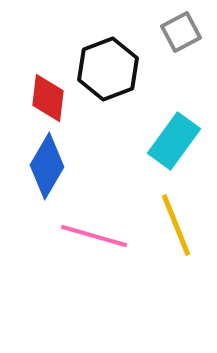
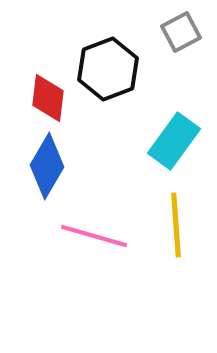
yellow line: rotated 18 degrees clockwise
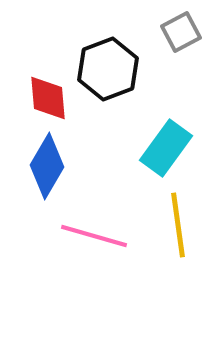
red diamond: rotated 12 degrees counterclockwise
cyan rectangle: moved 8 px left, 7 px down
yellow line: moved 2 px right; rotated 4 degrees counterclockwise
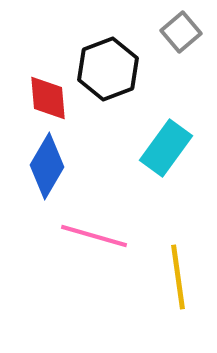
gray square: rotated 12 degrees counterclockwise
yellow line: moved 52 px down
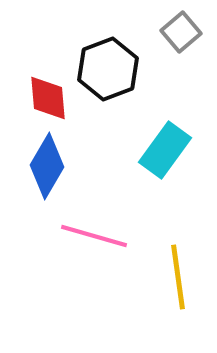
cyan rectangle: moved 1 px left, 2 px down
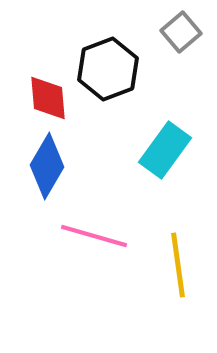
yellow line: moved 12 px up
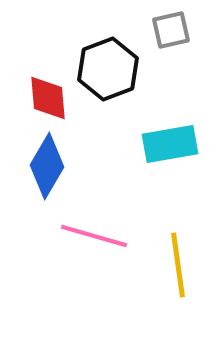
gray square: moved 10 px left, 2 px up; rotated 27 degrees clockwise
cyan rectangle: moved 5 px right, 6 px up; rotated 44 degrees clockwise
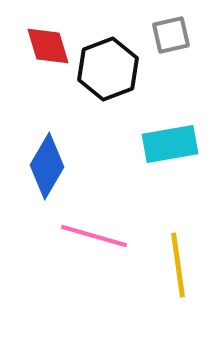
gray square: moved 5 px down
red diamond: moved 52 px up; rotated 12 degrees counterclockwise
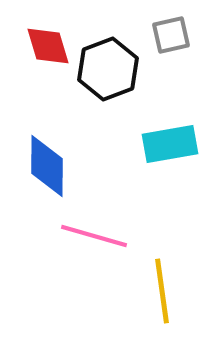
blue diamond: rotated 30 degrees counterclockwise
yellow line: moved 16 px left, 26 px down
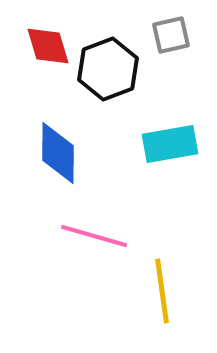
blue diamond: moved 11 px right, 13 px up
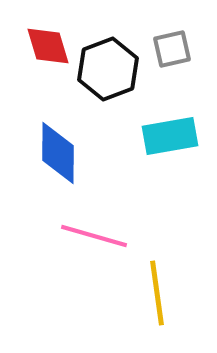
gray square: moved 1 px right, 14 px down
cyan rectangle: moved 8 px up
yellow line: moved 5 px left, 2 px down
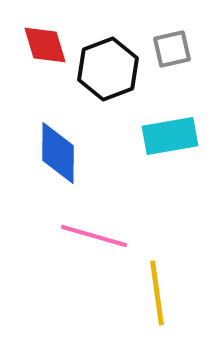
red diamond: moved 3 px left, 1 px up
